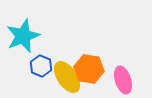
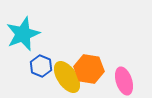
cyan star: moved 2 px up
pink ellipse: moved 1 px right, 1 px down
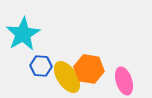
cyan star: rotated 8 degrees counterclockwise
blue hexagon: rotated 20 degrees counterclockwise
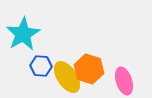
orange hexagon: rotated 8 degrees clockwise
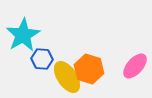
cyan star: moved 1 px down
blue hexagon: moved 1 px right, 7 px up
pink ellipse: moved 11 px right, 15 px up; rotated 60 degrees clockwise
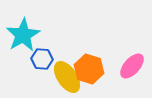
pink ellipse: moved 3 px left
